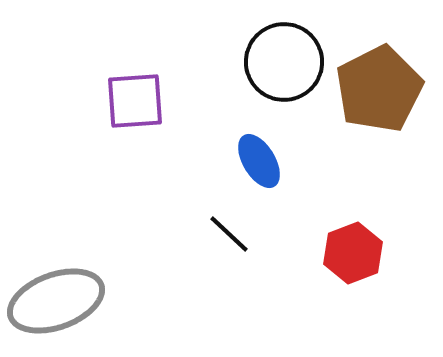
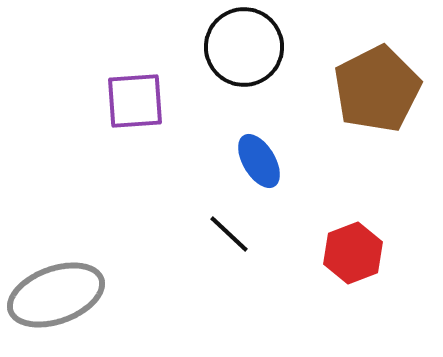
black circle: moved 40 px left, 15 px up
brown pentagon: moved 2 px left
gray ellipse: moved 6 px up
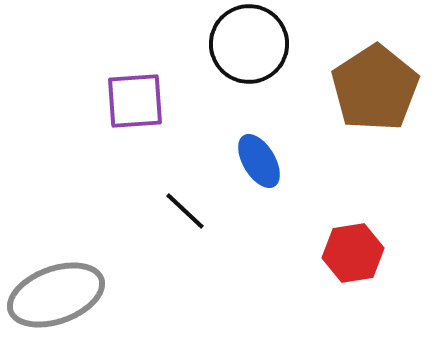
black circle: moved 5 px right, 3 px up
brown pentagon: moved 2 px left, 1 px up; rotated 6 degrees counterclockwise
black line: moved 44 px left, 23 px up
red hexagon: rotated 12 degrees clockwise
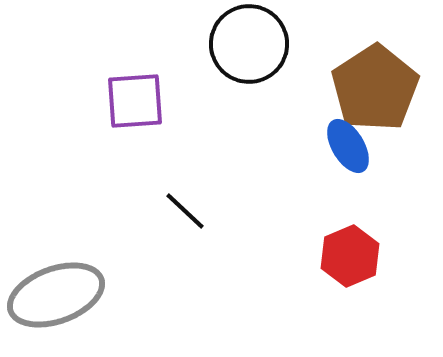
blue ellipse: moved 89 px right, 15 px up
red hexagon: moved 3 px left, 3 px down; rotated 14 degrees counterclockwise
